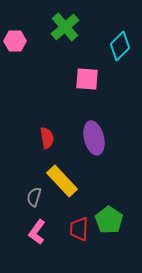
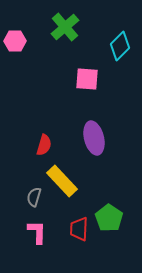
red semicircle: moved 3 px left, 7 px down; rotated 25 degrees clockwise
green pentagon: moved 2 px up
pink L-shape: rotated 145 degrees clockwise
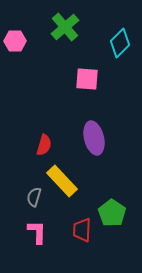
cyan diamond: moved 3 px up
green pentagon: moved 3 px right, 5 px up
red trapezoid: moved 3 px right, 1 px down
